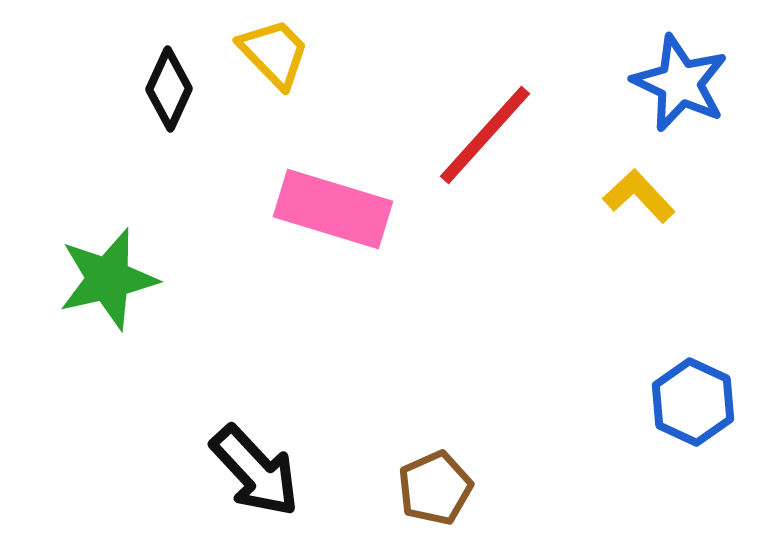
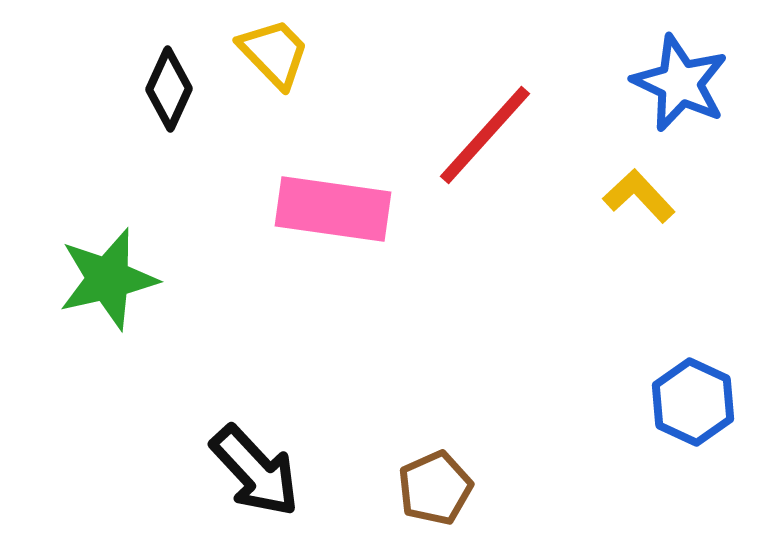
pink rectangle: rotated 9 degrees counterclockwise
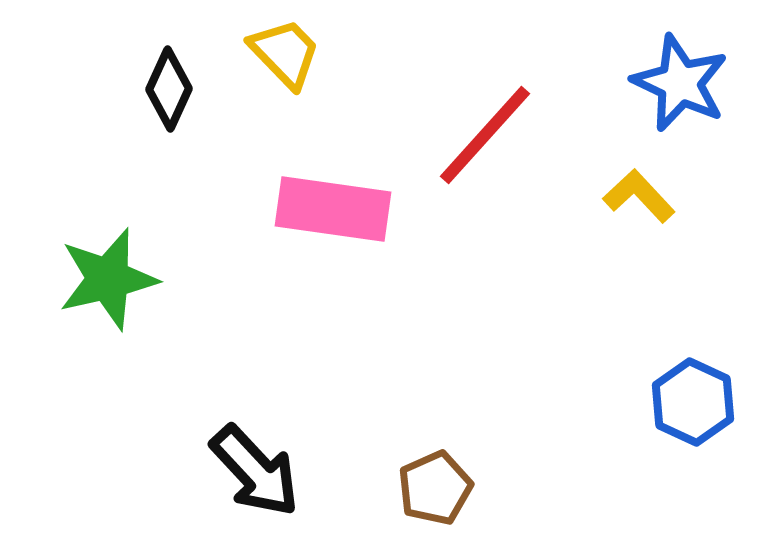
yellow trapezoid: moved 11 px right
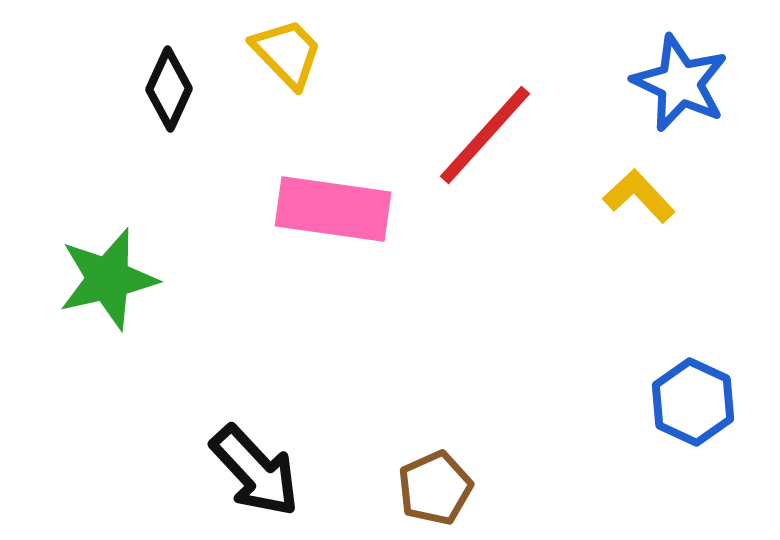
yellow trapezoid: moved 2 px right
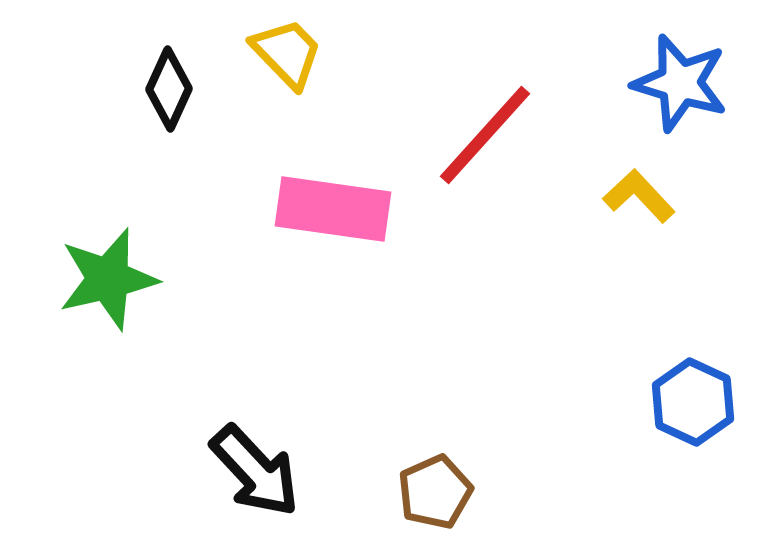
blue star: rotated 8 degrees counterclockwise
brown pentagon: moved 4 px down
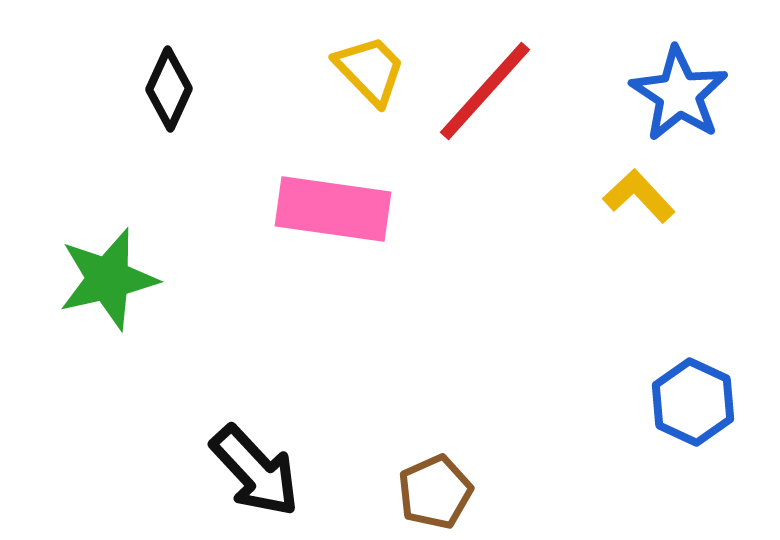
yellow trapezoid: moved 83 px right, 17 px down
blue star: moved 1 px left, 11 px down; rotated 16 degrees clockwise
red line: moved 44 px up
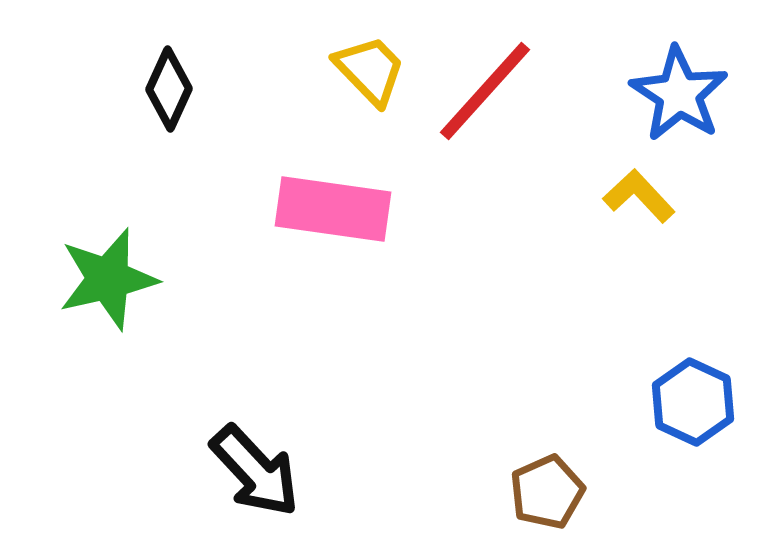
brown pentagon: moved 112 px right
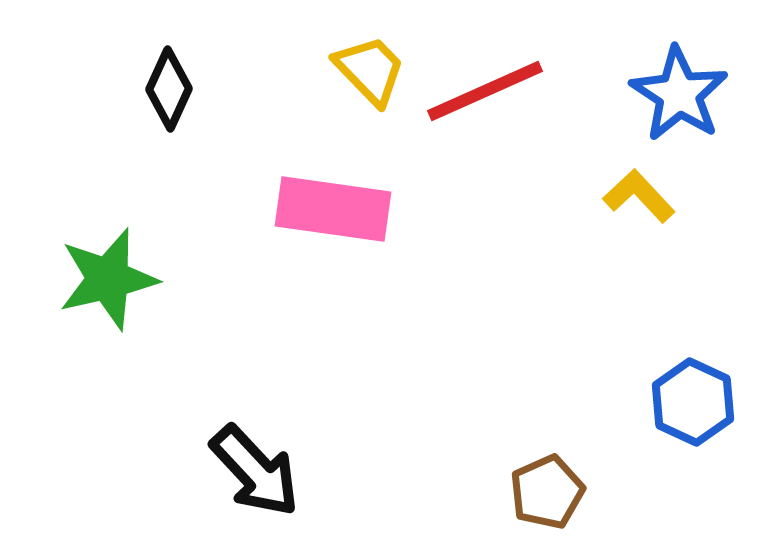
red line: rotated 24 degrees clockwise
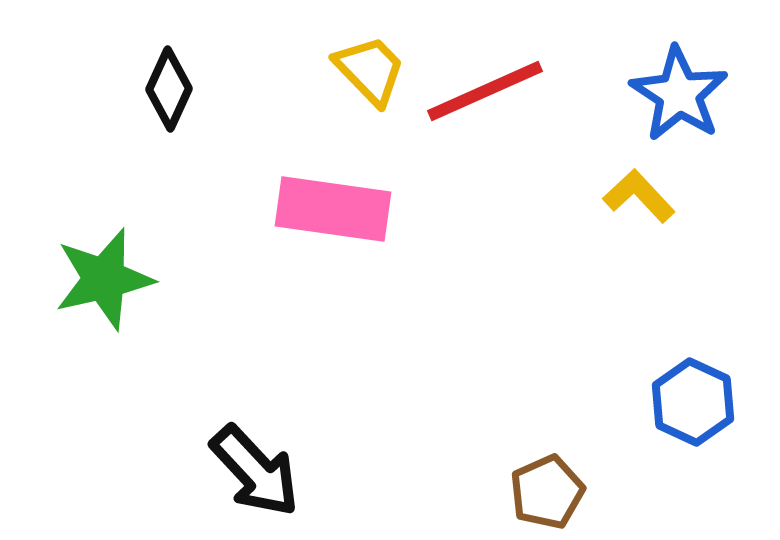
green star: moved 4 px left
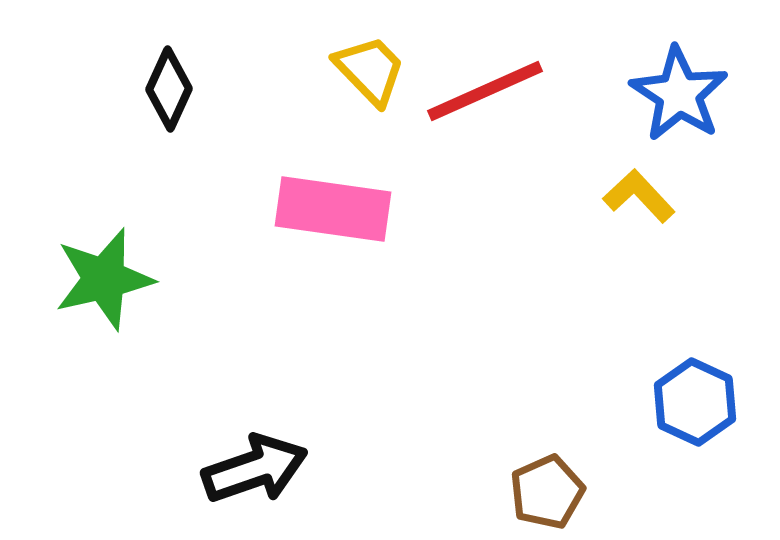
blue hexagon: moved 2 px right
black arrow: moved 2 px up; rotated 66 degrees counterclockwise
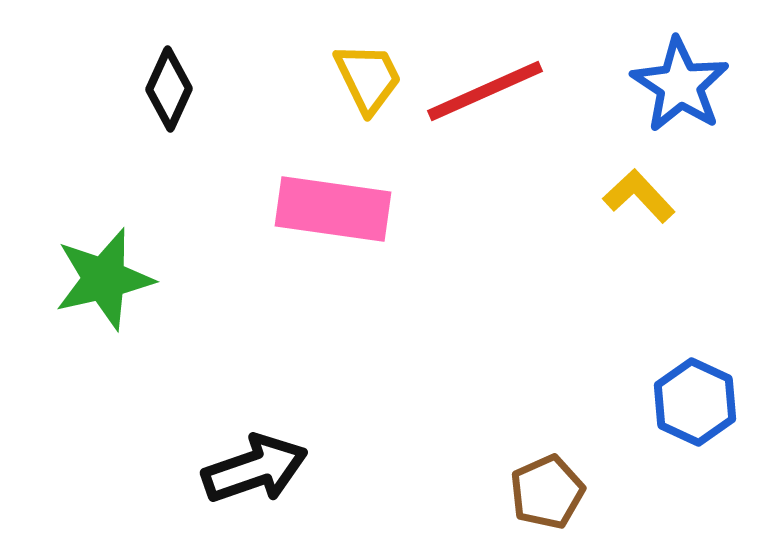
yellow trapezoid: moved 2 px left, 8 px down; rotated 18 degrees clockwise
blue star: moved 1 px right, 9 px up
